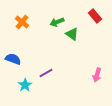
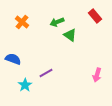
green triangle: moved 2 px left, 1 px down
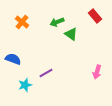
green triangle: moved 1 px right, 1 px up
pink arrow: moved 3 px up
cyan star: rotated 16 degrees clockwise
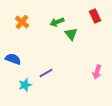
red rectangle: rotated 16 degrees clockwise
green triangle: rotated 16 degrees clockwise
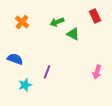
green triangle: moved 2 px right; rotated 24 degrees counterclockwise
blue semicircle: moved 2 px right
purple line: moved 1 px right, 1 px up; rotated 40 degrees counterclockwise
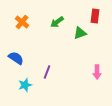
red rectangle: rotated 32 degrees clockwise
green arrow: rotated 16 degrees counterclockwise
green triangle: moved 7 px right, 1 px up; rotated 48 degrees counterclockwise
blue semicircle: moved 1 px right, 1 px up; rotated 14 degrees clockwise
pink arrow: rotated 16 degrees counterclockwise
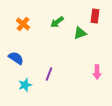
orange cross: moved 1 px right, 2 px down
purple line: moved 2 px right, 2 px down
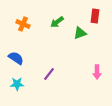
orange cross: rotated 16 degrees counterclockwise
purple line: rotated 16 degrees clockwise
cyan star: moved 8 px left, 1 px up; rotated 16 degrees clockwise
